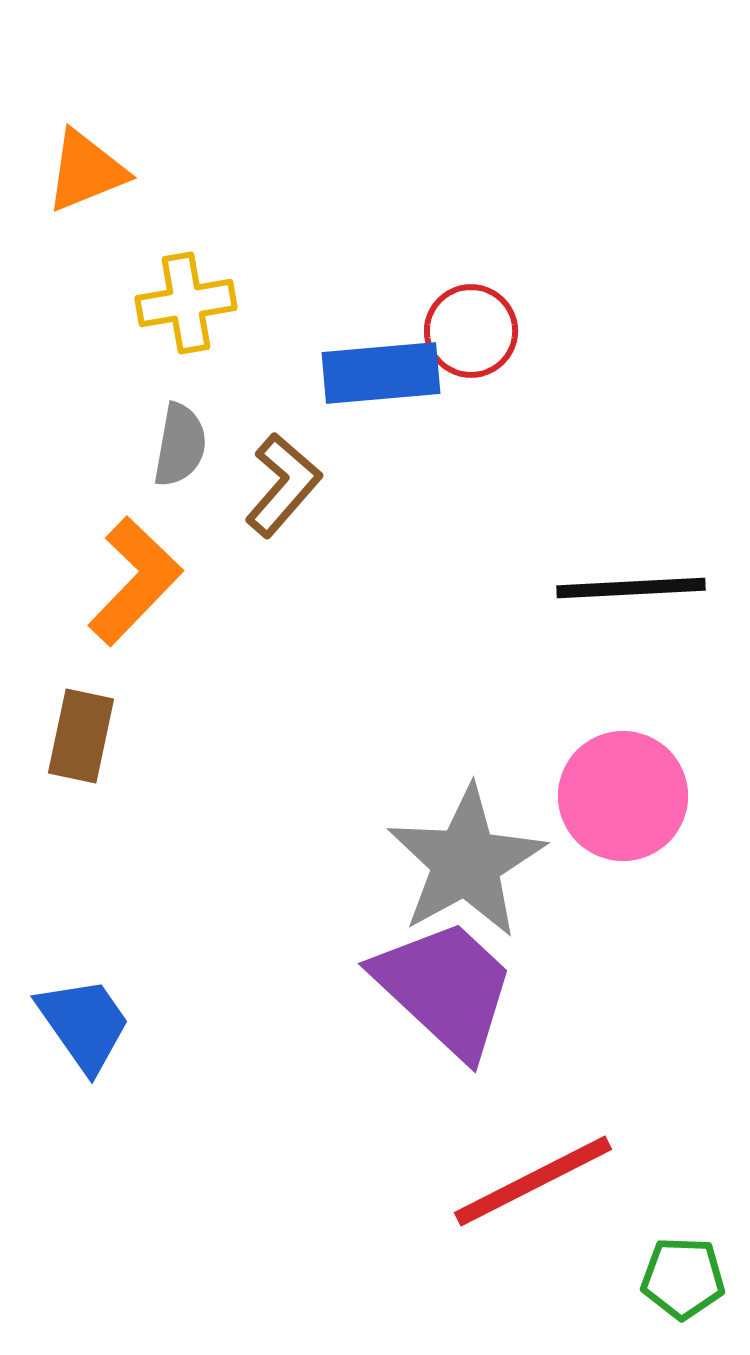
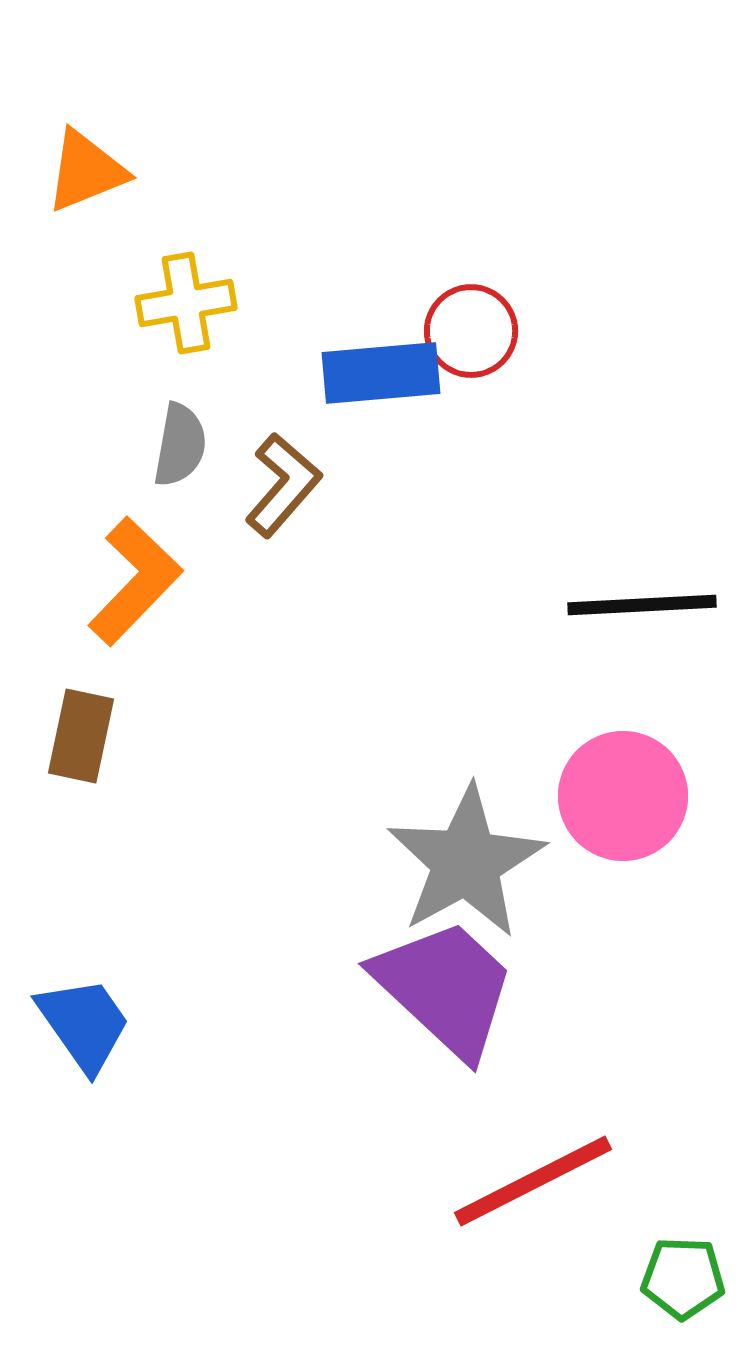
black line: moved 11 px right, 17 px down
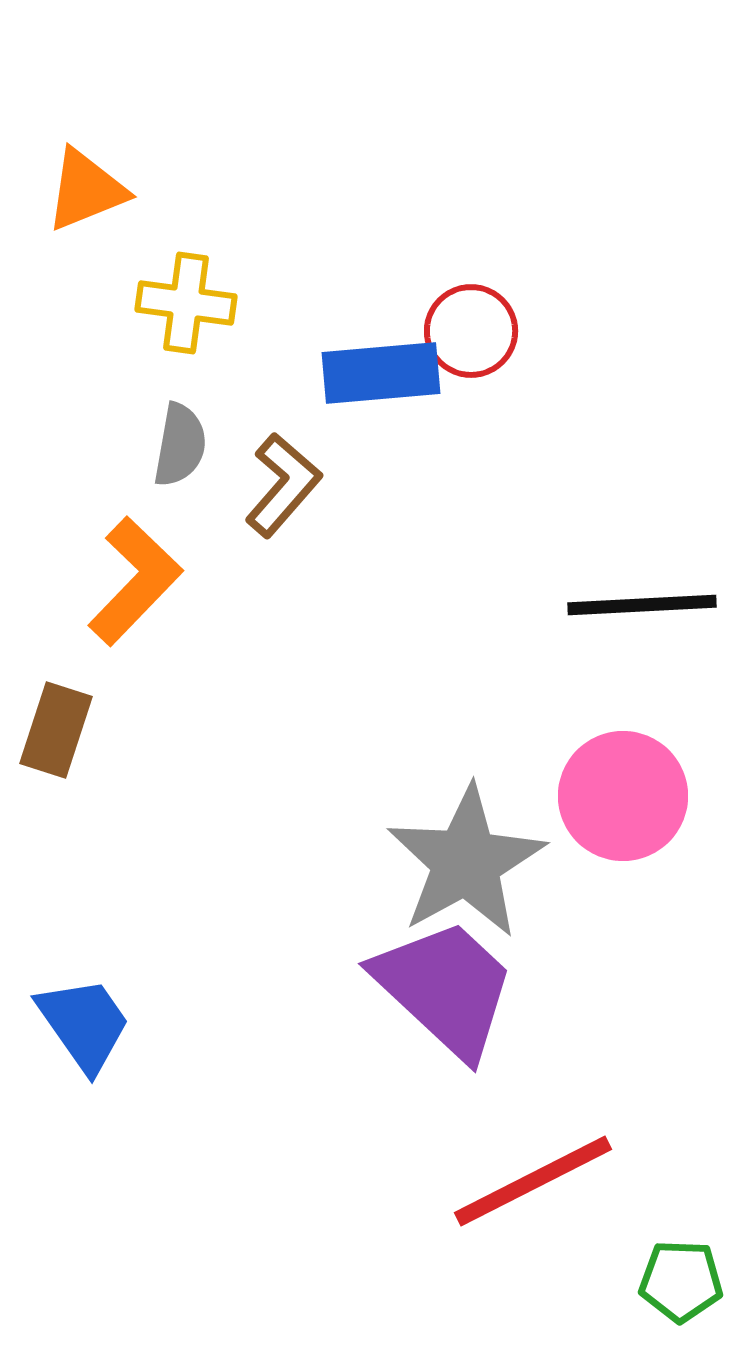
orange triangle: moved 19 px down
yellow cross: rotated 18 degrees clockwise
brown rectangle: moved 25 px left, 6 px up; rotated 6 degrees clockwise
green pentagon: moved 2 px left, 3 px down
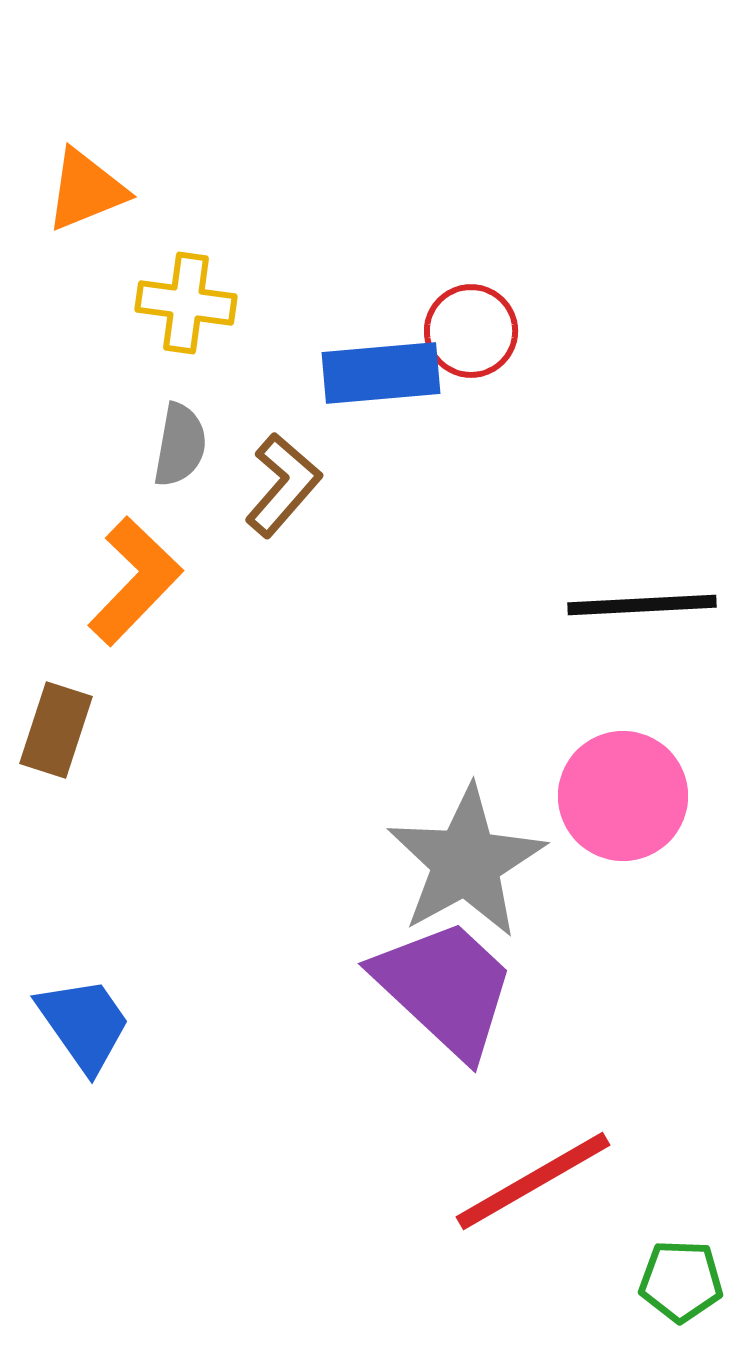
red line: rotated 3 degrees counterclockwise
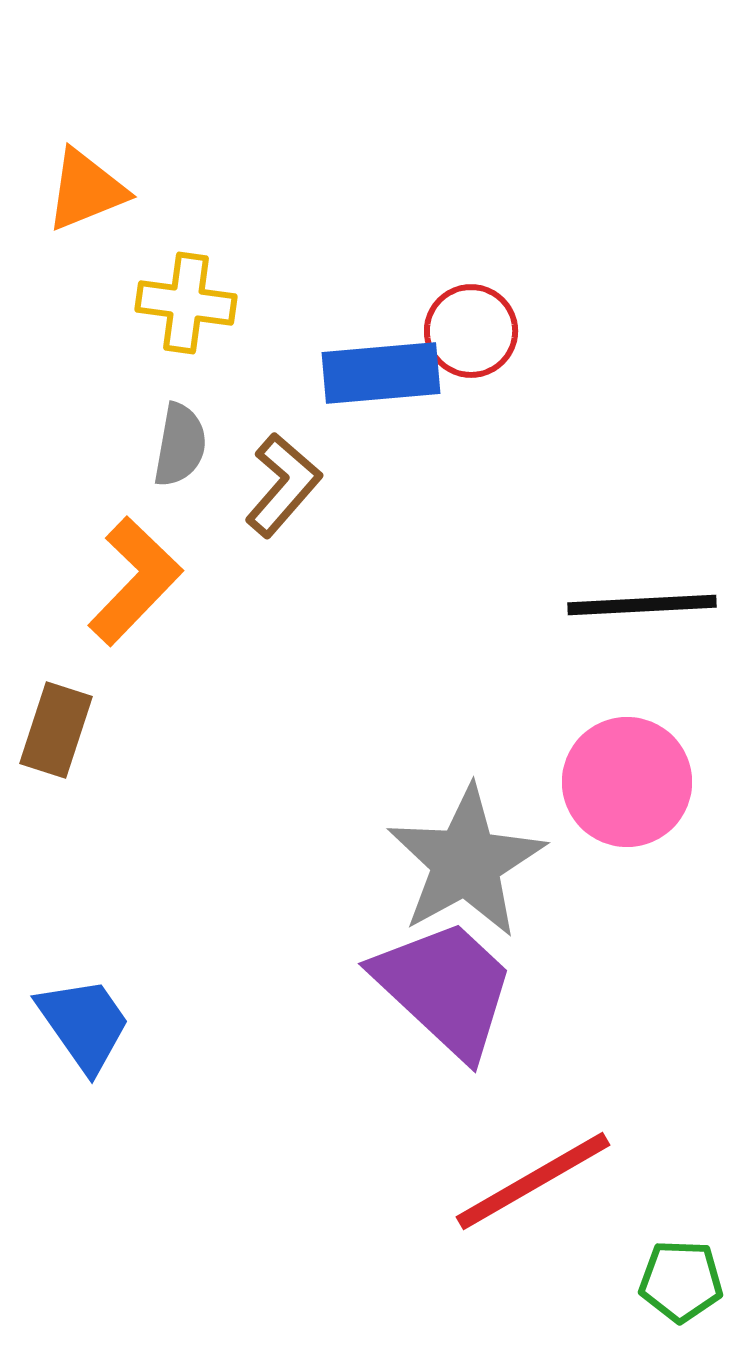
pink circle: moved 4 px right, 14 px up
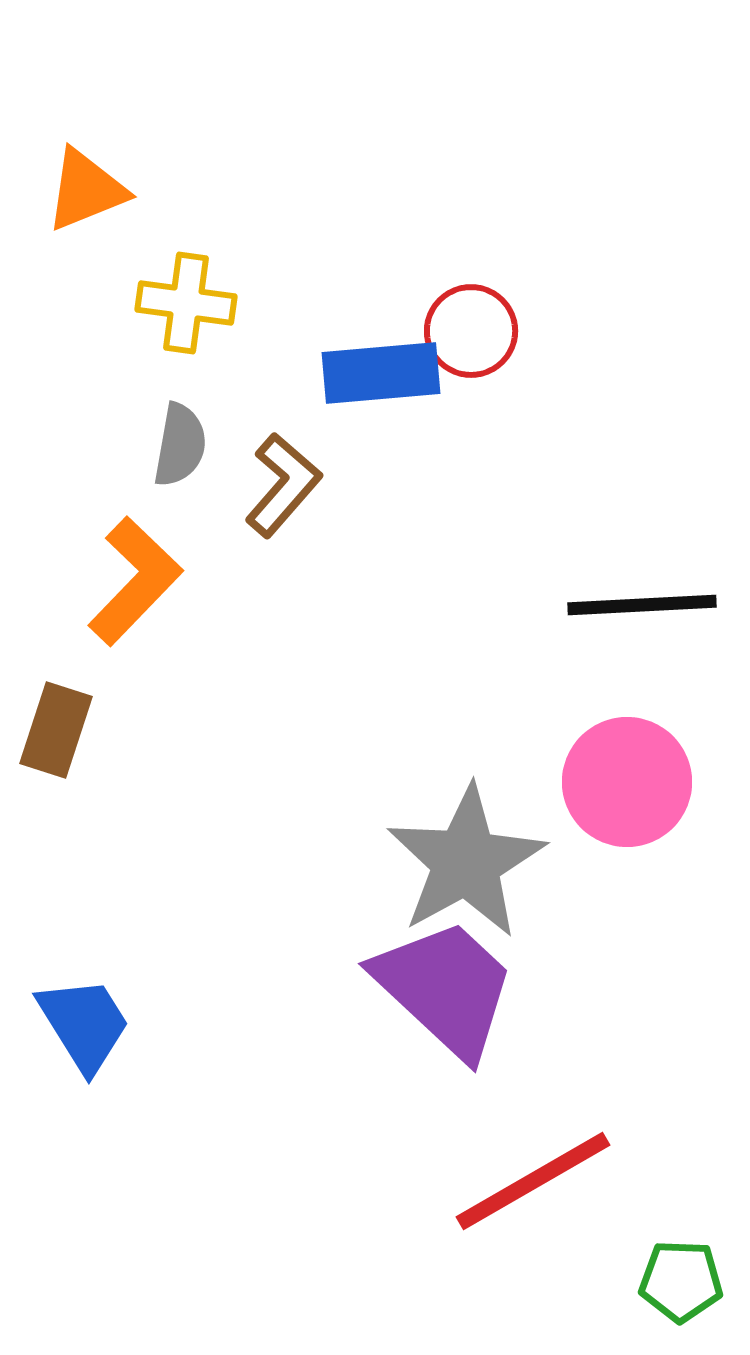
blue trapezoid: rotated 3 degrees clockwise
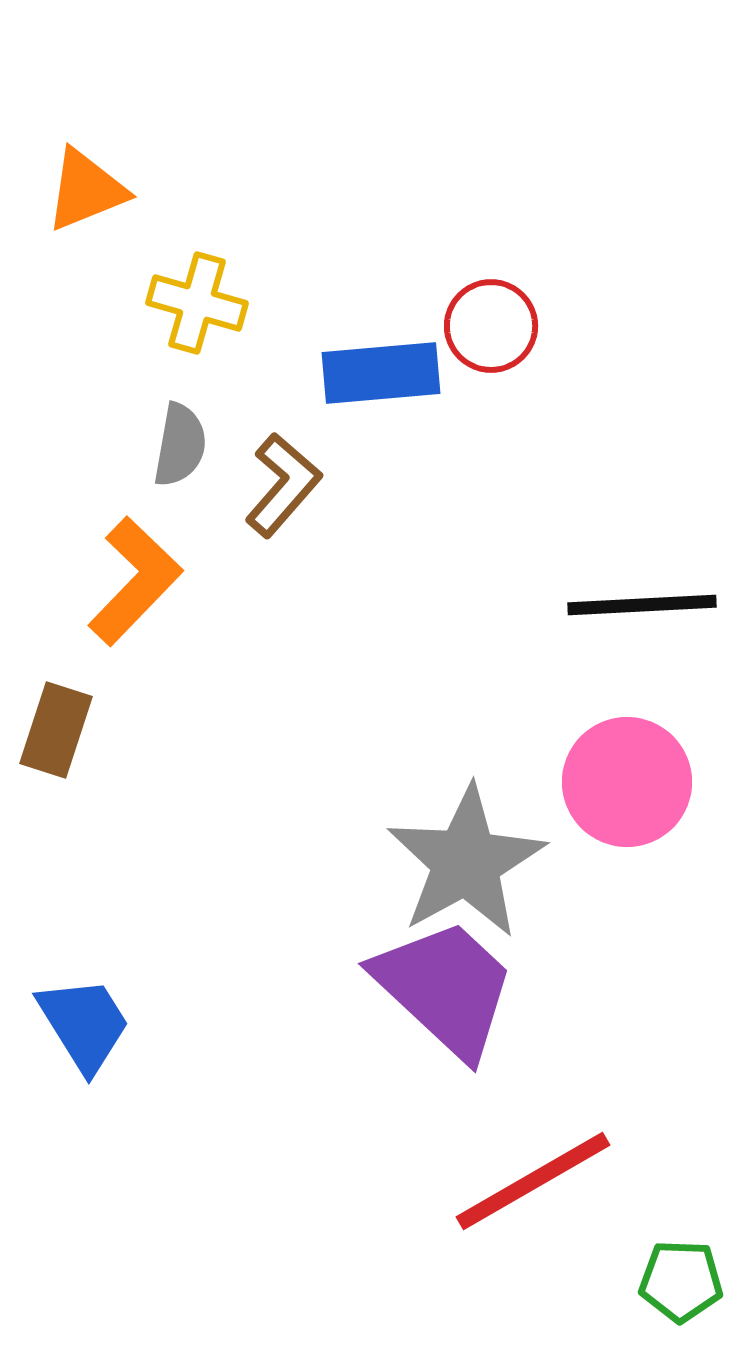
yellow cross: moved 11 px right; rotated 8 degrees clockwise
red circle: moved 20 px right, 5 px up
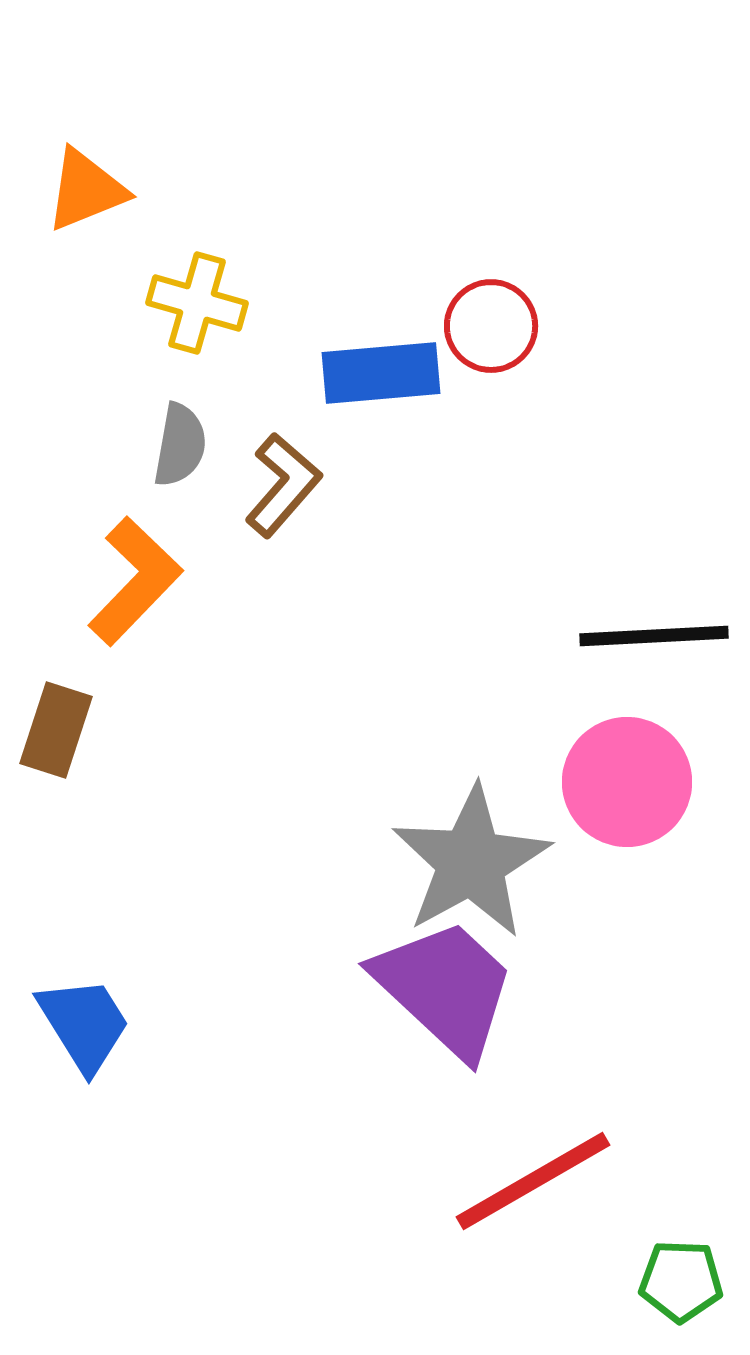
black line: moved 12 px right, 31 px down
gray star: moved 5 px right
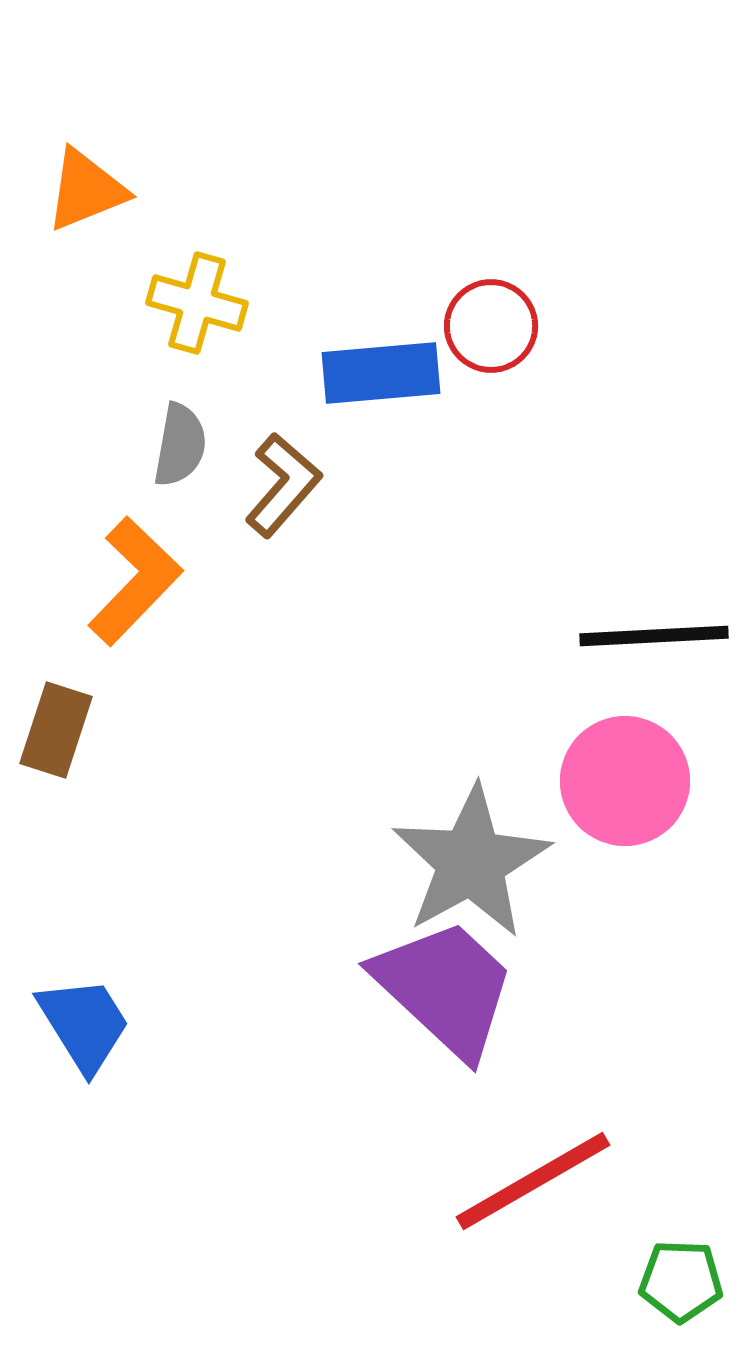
pink circle: moved 2 px left, 1 px up
